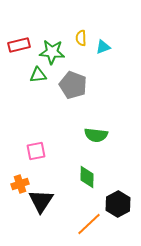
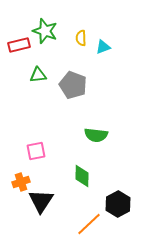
green star: moved 7 px left, 21 px up; rotated 15 degrees clockwise
green diamond: moved 5 px left, 1 px up
orange cross: moved 1 px right, 2 px up
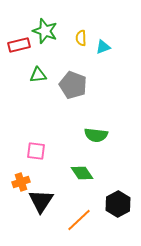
pink square: rotated 18 degrees clockwise
green diamond: moved 3 px up; rotated 35 degrees counterclockwise
orange line: moved 10 px left, 4 px up
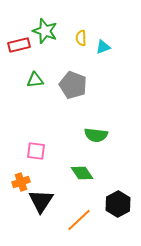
green triangle: moved 3 px left, 5 px down
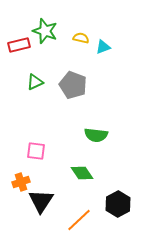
yellow semicircle: rotated 105 degrees clockwise
green triangle: moved 2 px down; rotated 18 degrees counterclockwise
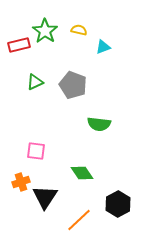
green star: rotated 15 degrees clockwise
yellow semicircle: moved 2 px left, 8 px up
green semicircle: moved 3 px right, 11 px up
black triangle: moved 4 px right, 4 px up
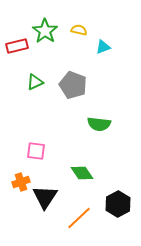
red rectangle: moved 2 px left, 1 px down
orange line: moved 2 px up
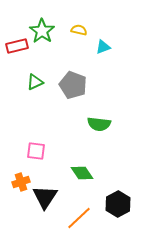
green star: moved 3 px left
